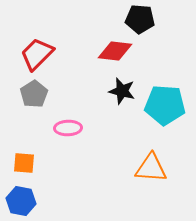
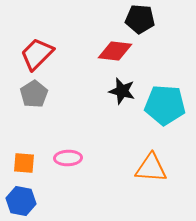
pink ellipse: moved 30 px down
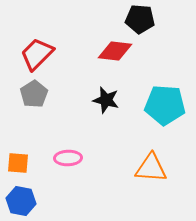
black star: moved 16 px left, 9 px down
orange square: moved 6 px left
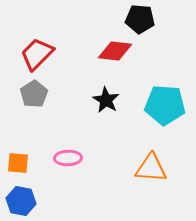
black star: rotated 16 degrees clockwise
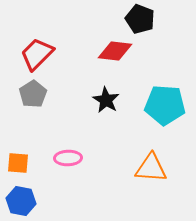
black pentagon: rotated 16 degrees clockwise
gray pentagon: moved 1 px left
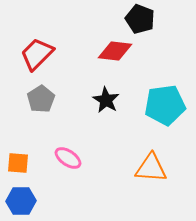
gray pentagon: moved 8 px right, 5 px down
cyan pentagon: rotated 12 degrees counterclockwise
pink ellipse: rotated 36 degrees clockwise
blue hexagon: rotated 12 degrees counterclockwise
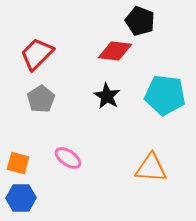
black pentagon: moved 2 px down
black star: moved 1 px right, 4 px up
cyan pentagon: moved 10 px up; rotated 15 degrees clockwise
orange square: rotated 10 degrees clockwise
blue hexagon: moved 3 px up
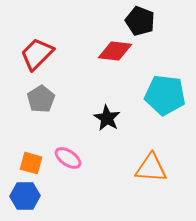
black star: moved 22 px down
orange square: moved 13 px right
blue hexagon: moved 4 px right, 2 px up
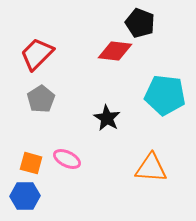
black pentagon: moved 2 px down
pink ellipse: moved 1 px left, 1 px down; rotated 8 degrees counterclockwise
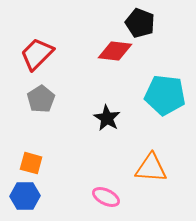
pink ellipse: moved 39 px right, 38 px down
